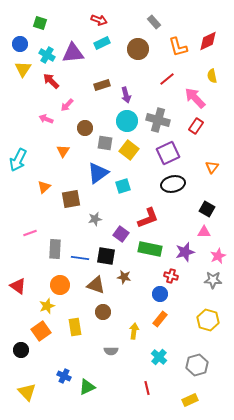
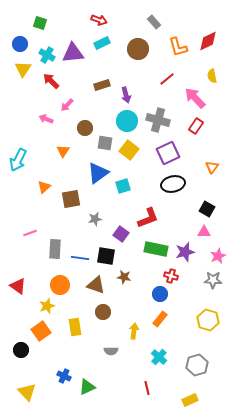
green rectangle at (150, 249): moved 6 px right
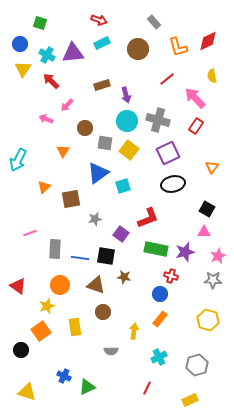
cyan cross at (159, 357): rotated 21 degrees clockwise
red line at (147, 388): rotated 40 degrees clockwise
yellow triangle at (27, 392): rotated 30 degrees counterclockwise
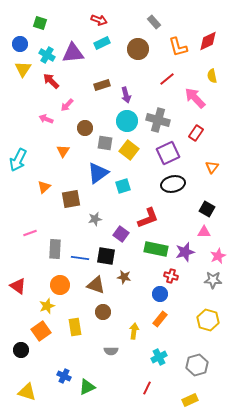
red rectangle at (196, 126): moved 7 px down
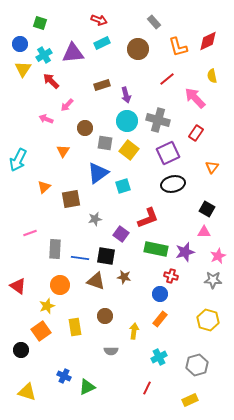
cyan cross at (47, 55): moved 3 px left; rotated 28 degrees clockwise
brown triangle at (96, 285): moved 4 px up
brown circle at (103, 312): moved 2 px right, 4 px down
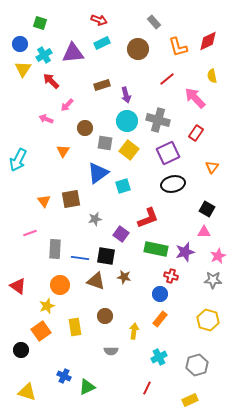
orange triangle at (44, 187): moved 14 px down; rotated 24 degrees counterclockwise
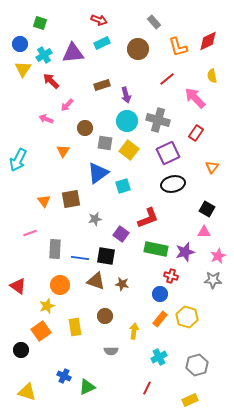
brown star at (124, 277): moved 2 px left, 7 px down
yellow hexagon at (208, 320): moved 21 px left, 3 px up
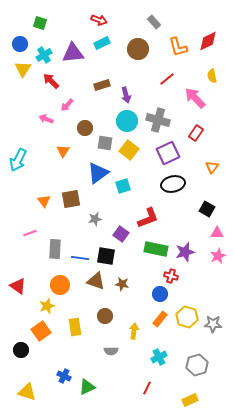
pink triangle at (204, 232): moved 13 px right, 1 px down
gray star at (213, 280): moved 44 px down
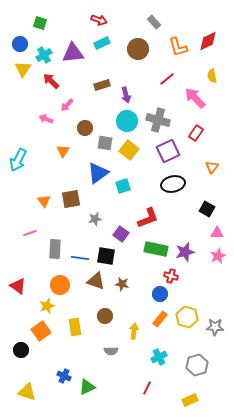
purple square at (168, 153): moved 2 px up
gray star at (213, 324): moved 2 px right, 3 px down
